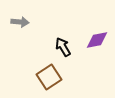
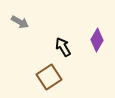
gray arrow: rotated 24 degrees clockwise
purple diamond: rotated 50 degrees counterclockwise
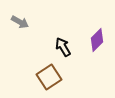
purple diamond: rotated 15 degrees clockwise
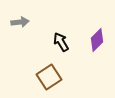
gray arrow: rotated 36 degrees counterclockwise
black arrow: moved 2 px left, 5 px up
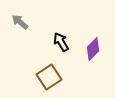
gray arrow: rotated 132 degrees counterclockwise
purple diamond: moved 4 px left, 9 px down
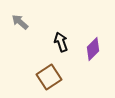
black arrow: rotated 12 degrees clockwise
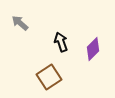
gray arrow: moved 1 px down
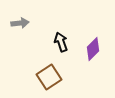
gray arrow: rotated 132 degrees clockwise
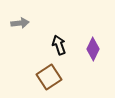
black arrow: moved 2 px left, 3 px down
purple diamond: rotated 20 degrees counterclockwise
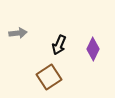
gray arrow: moved 2 px left, 10 px down
black arrow: rotated 138 degrees counterclockwise
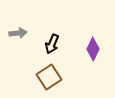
black arrow: moved 7 px left, 1 px up
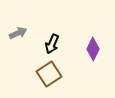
gray arrow: rotated 18 degrees counterclockwise
brown square: moved 3 px up
